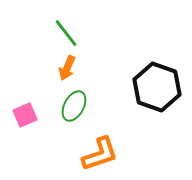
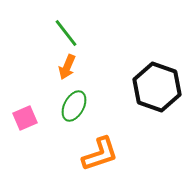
orange arrow: moved 1 px up
pink square: moved 3 px down
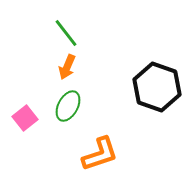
green ellipse: moved 6 px left
pink square: rotated 15 degrees counterclockwise
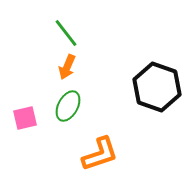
pink square: rotated 25 degrees clockwise
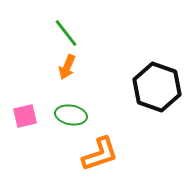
green ellipse: moved 3 px right, 9 px down; rotated 72 degrees clockwise
pink square: moved 2 px up
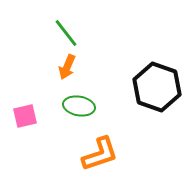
green ellipse: moved 8 px right, 9 px up
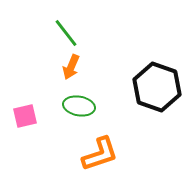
orange arrow: moved 4 px right
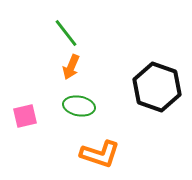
orange L-shape: rotated 36 degrees clockwise
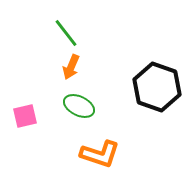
green ellipse: rotated 16 degrees clockwise
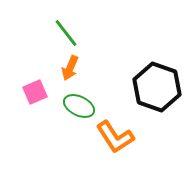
orange arrow: moved 1 px left, 1 px down
pink square: moved 10 px right, 24 px up; rotated 10 degrees counterclockwise
orange L-shape: moved 15 px right, 17 px up; rotated 39 degrees clockwise
